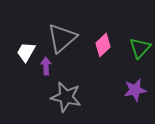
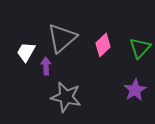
purple star: rotated 20 degrees counterclockwise
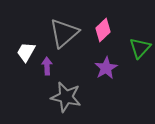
gray triangle: moved 2 px right, 5 px up
pink diamond: moved 15 px up
purple arrow: moved 1 px right
purple star: moved 29 px left, 22 px up
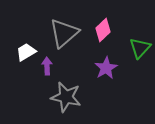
white trapezoid: rotated 30 degrees clockwise
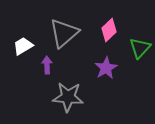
pink diamond: moved 6 px right
white trapezoid: moved 3 px left, 6 px up
purple arrow: moved 1 px up
gray star: moved 2 px right; rotated 8 degrees counterclockwise
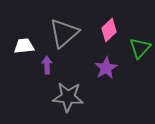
white trapezoid: moved 1 px right; rotated 25 degrees clockwise
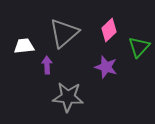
green triangle: moved 1 px left, 1 px up
purple star: moved 1 px up; rotated 25 degrees counterclockwise
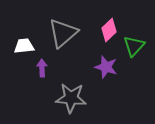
gray triangle: moved 1 px left
green triangle: moved 5 px left, 1 px up
purple arrow: moved 5 px left, 3 px down
gray star: moved 3 px right, 1 px down
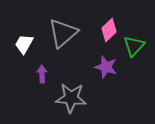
white trapezoid: moved 2 px up; rotated 55 degrees counterclockwise
purple arrow: moved 6 px down
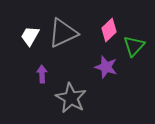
gray triangle: rotated 16 degrees clockwise
white trapezoid: moved 6 px right, 8 px up
gray star: rotated 24 degrees clockwise
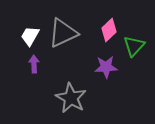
purple star: rotated 20 degrees counterclockwise
purple arrow: moved 8 px left, 10 px up
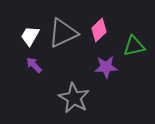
pink diamond: moved 10 px left
green triangle: rotated 35 degrees clockwise
purple arrow: moved 1 px down; rotated 42 degrees counterclockwise
gray star: moved 3 px right
